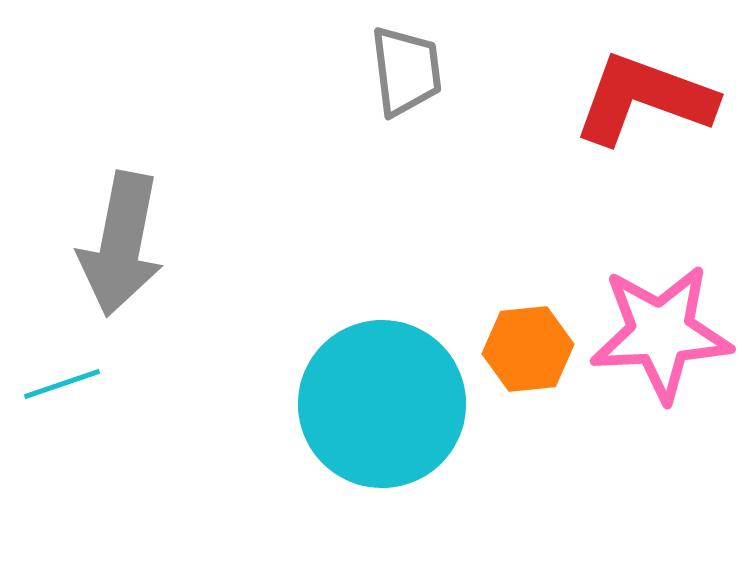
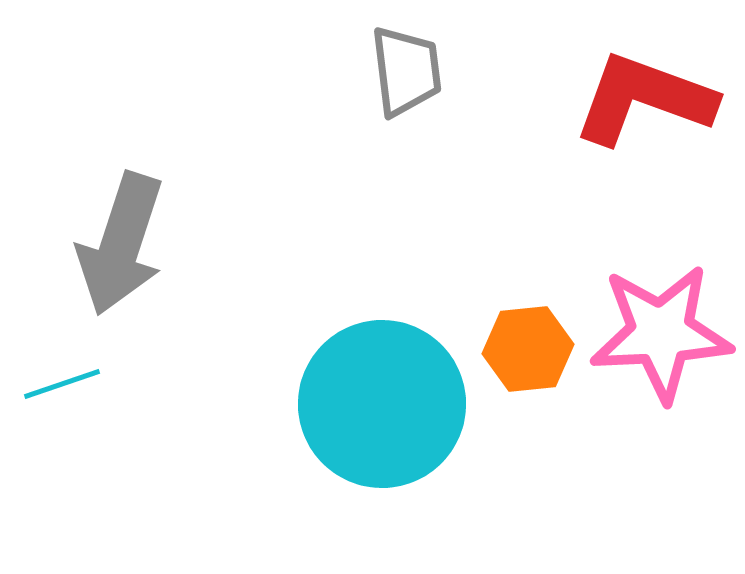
gray arrow: rotated 7 degrees clockwise
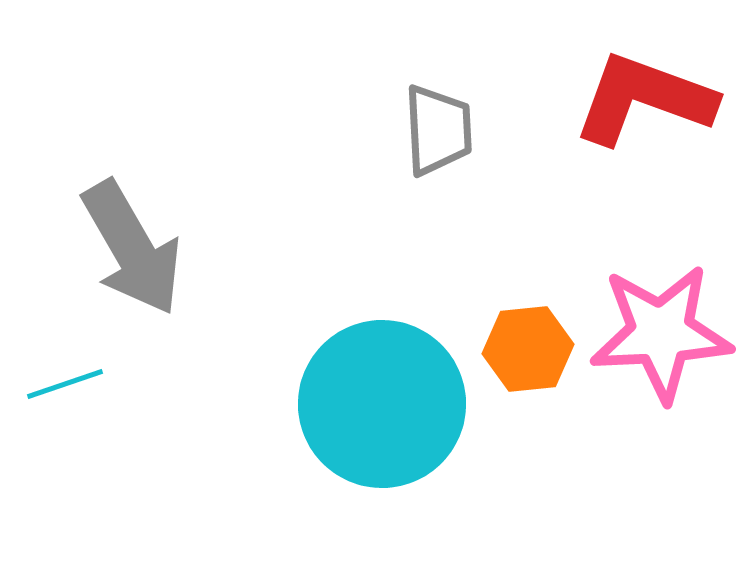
gray trapezoid: moved 32 px right, 59 px down; rotated 4 degrees clockwise
gray arrow: moved 11 px right, 4 px down; rotated 48 degrees counterclockwise
cyan line: moved 3 px right
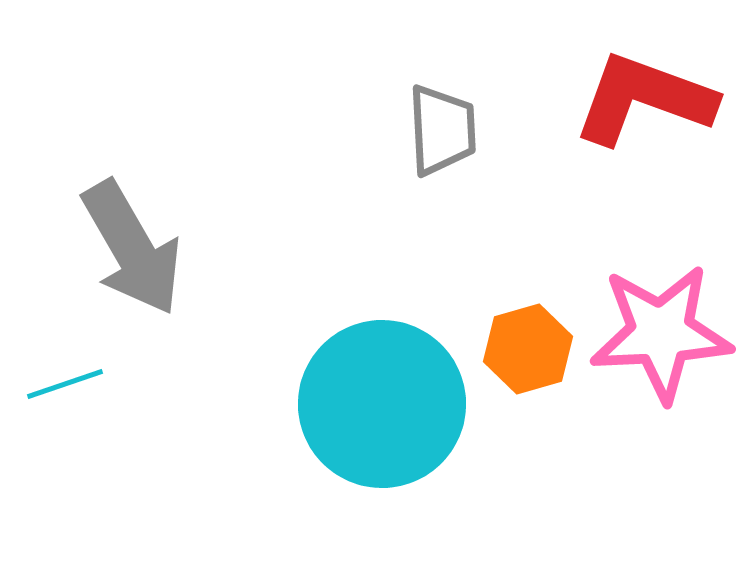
gray trapezoid: moved 4 px right
orange hexagon: rotated 10 degrees counterclockwise
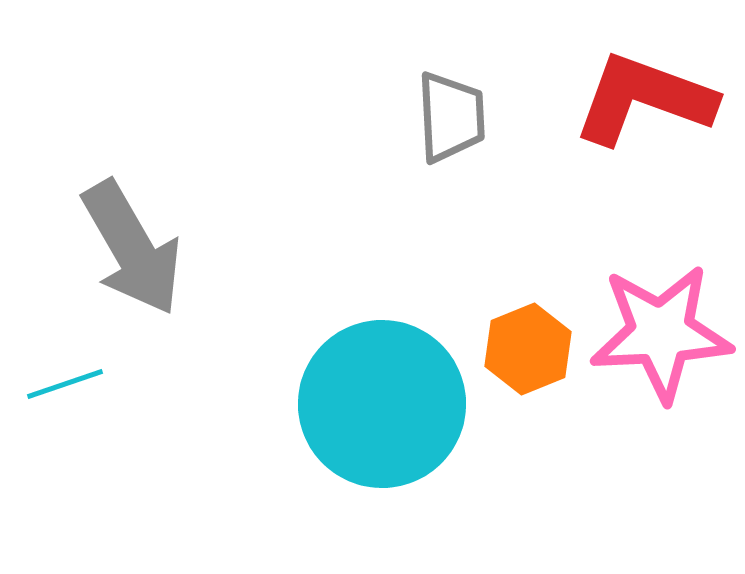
gray trapezoid: moved 9 px right, 13 px up
orange hexagon: rotated 6 degrees counterclockwise
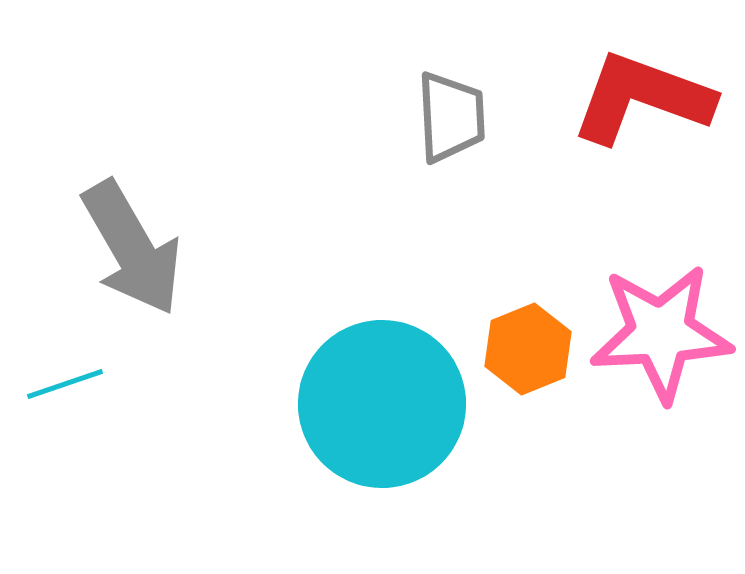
red L-shape: moved 2 px left, 1 px up
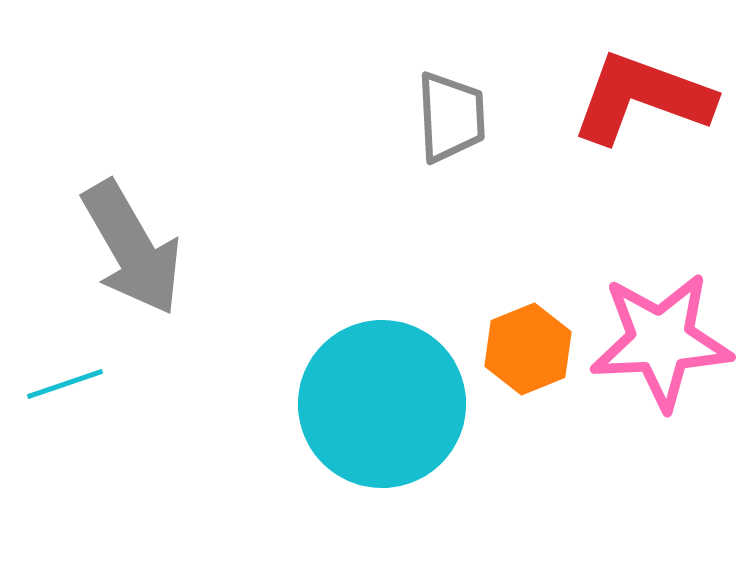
pink star: moved 8 px down
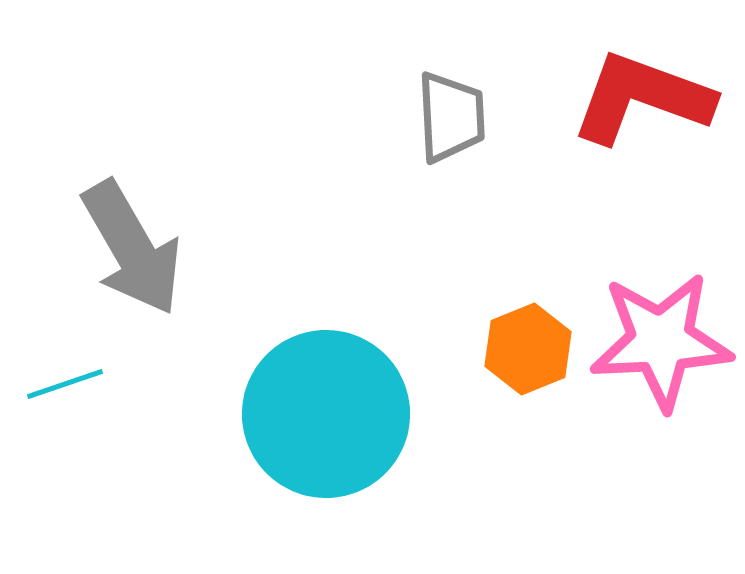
cyan circle: moved 56 px left, 10 px down
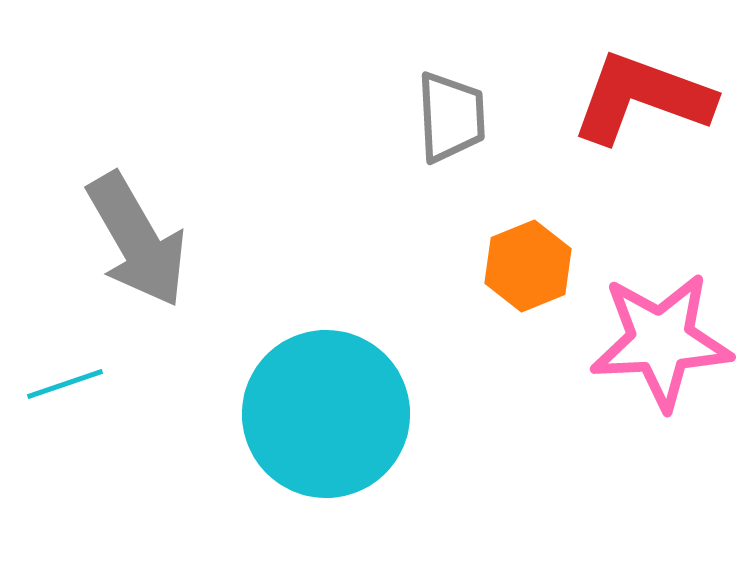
gray arrow: moved 5 px right, 8 px up
orange hexagon: moved 83 px up
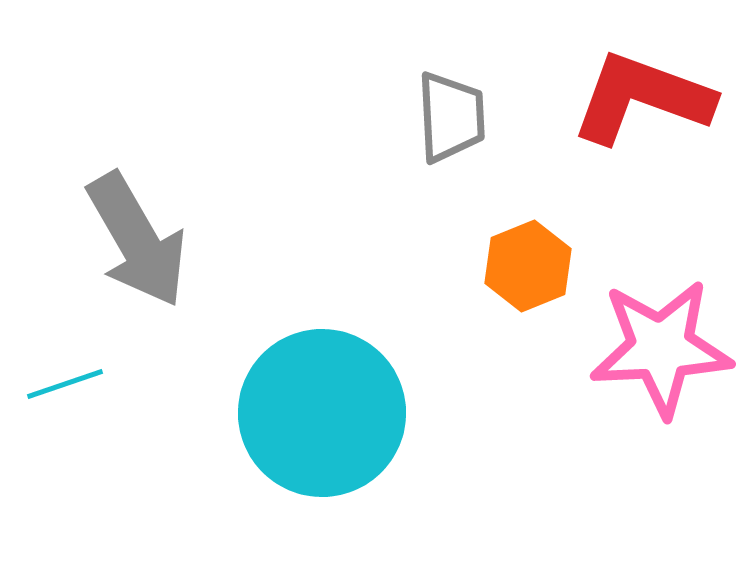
pink star: moved 7 px down
cyan circle: moved 4 px left, 1 px up
